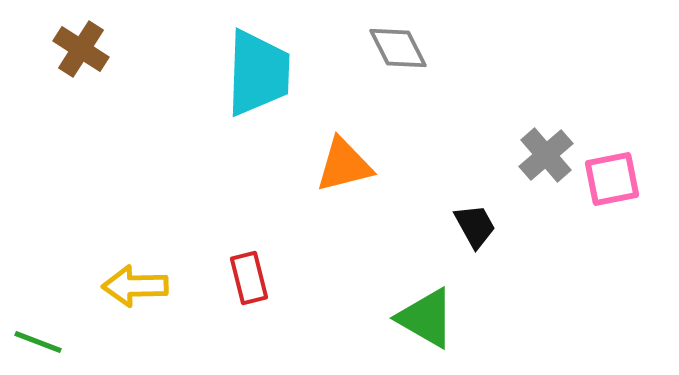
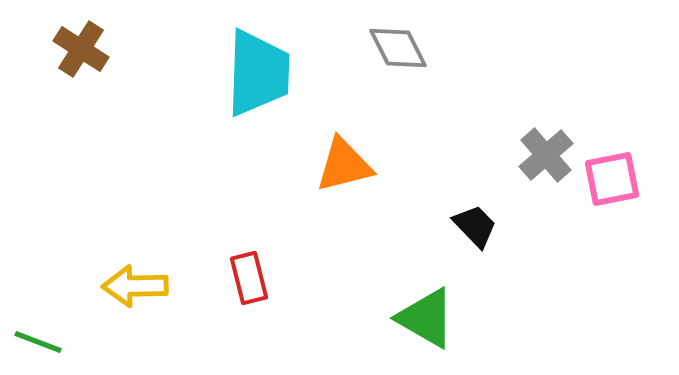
black trapezoid: rotated 15 degrees counterclockwise
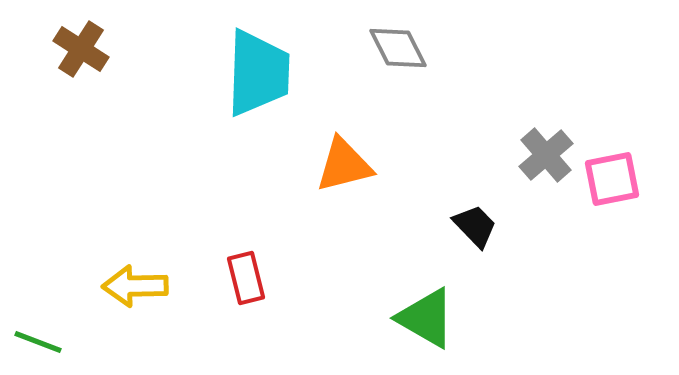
red rectangle: moved 3 px left
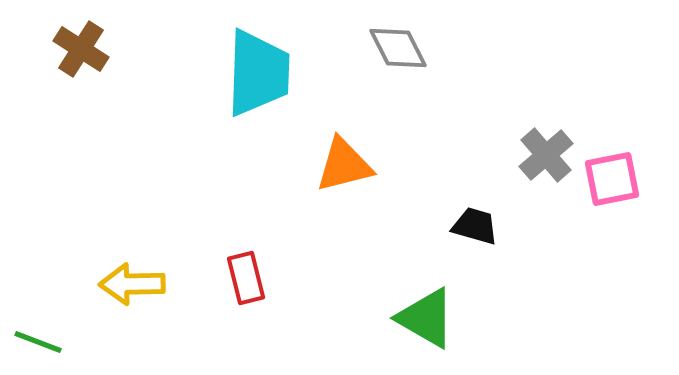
black trapezoid: rotated 30 degrees counterclockwise
yellow arrow: moved 3 px left, 2 px up
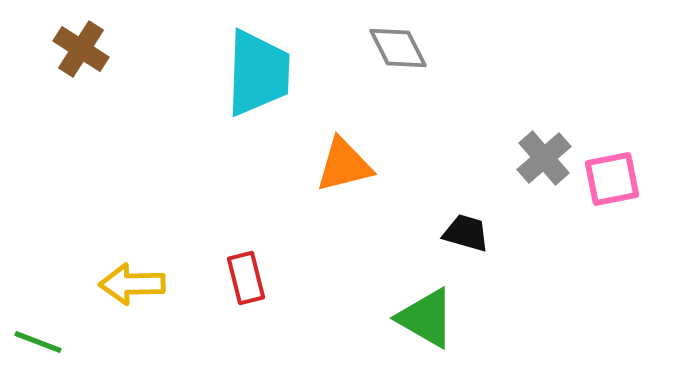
gray cross: moved 2 px left, 3 px down
black trapezoid: moved 9 px left, 7 px down
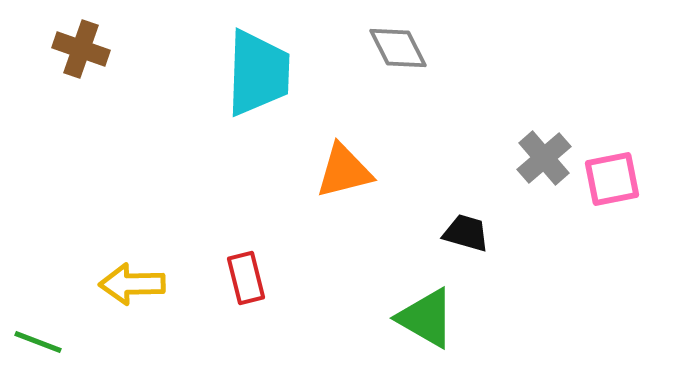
brown cross: rotated 14 degrees counterclockwise
orange triangle: moved 6 px down
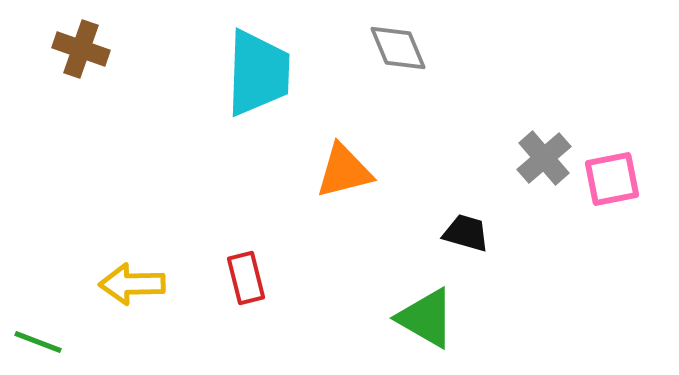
gray diamond: rotated 4 degrees clockwise
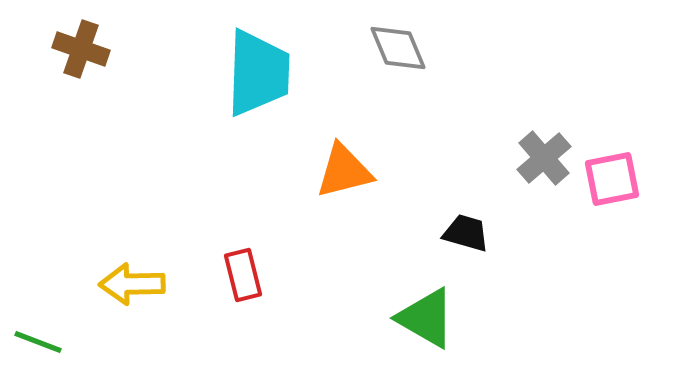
red rectangle: moved 3 px left, 3 px up
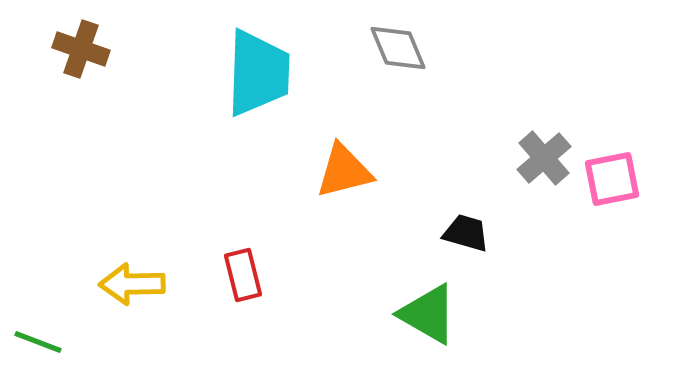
green triangle: moved 2 px right, 4 px up
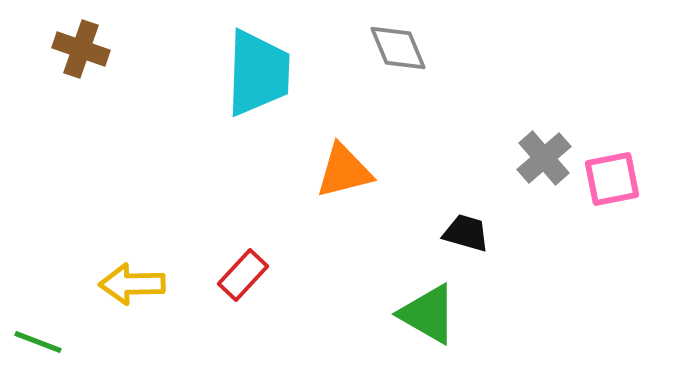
red rectangle: rotated 57 degrees clockwise
